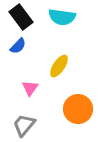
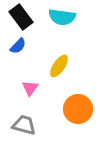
gray trapezoid: rotated 65 degrees clockwise
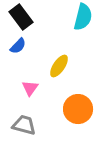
cyan semicircle: moved 21 px right; rotated 84 degrees counterclockwise
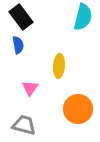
blue semicircle: moved 1 px up; rotated 54 degrees counterclockwise
yellow ellipse: rotated 30 degrees counterclockwise
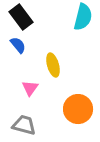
blue semicircle: rotated 30 degrees counterclockwise
yellow ellipse: moved 6 px left, 1 px up; rotated 20 degrees counterclockwise
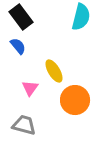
cyan semicircle: moved 2 px left
blue semicircle: moved 1 px down
yellow ellipse: moved 1 px right, 6 px down; rotated 15 degrees counterclockwise
orange circle: moved 3 px left, 9 px up
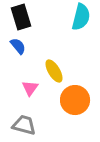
black rectangle: rotated 20 degrees clockwise
